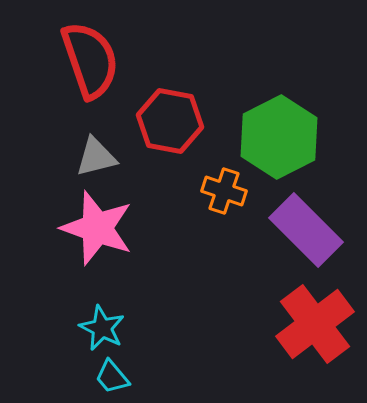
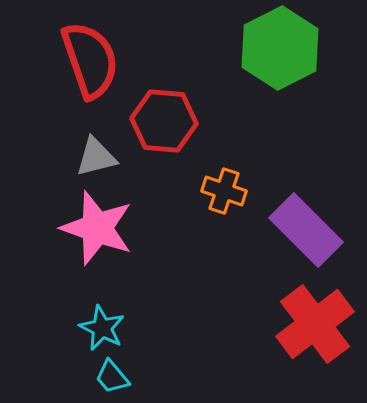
red hexagon: moved 6 px left; rotated 6 degrees counterclockwise
green hexagon: moved 1 px right, 89 px up
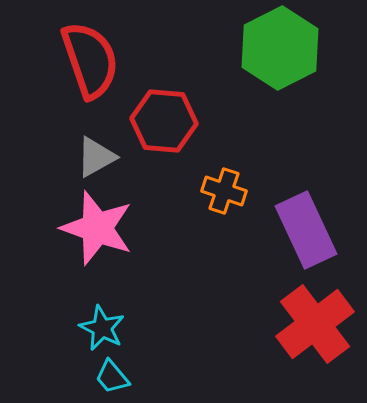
gray triangle: rotated 15 degrees counterclockwise
purple rectangle: rotated 20 degrees clockwise
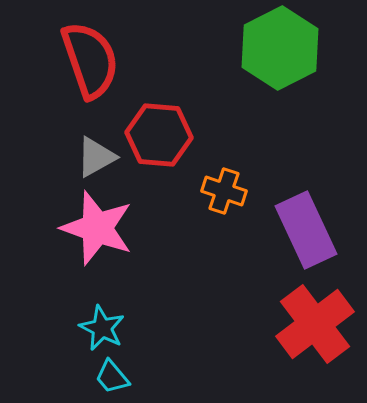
red hexagon: moved 5 px left, 14 px down
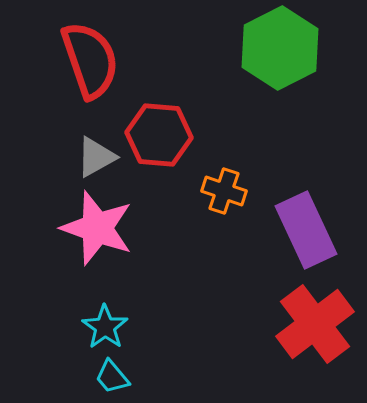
cyan star: moved 3 px right, 1 px up; rotated 9 degrees clockwise
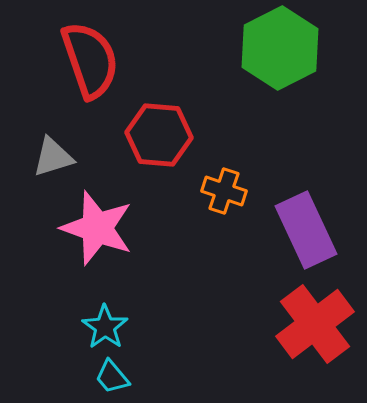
gray triangle: moved 43 px left; rotated 12 degrees clockwise
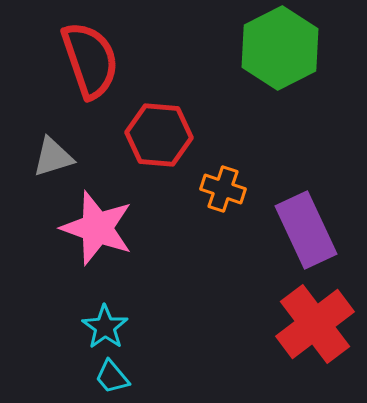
orange cross: moved 1 px left, 2 px up
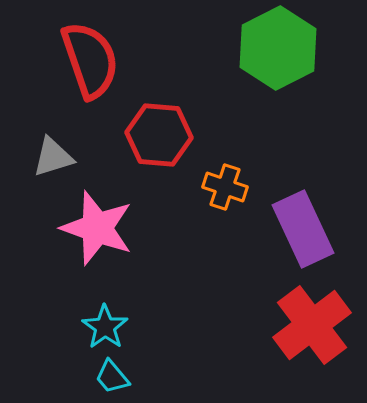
green hexagon: moved 2 px left
orange cross: moved 2 px right, 2 px up
purple rectangle: moved 3 px left, 1 px up
red cross: moved 3 px left, 1 px down
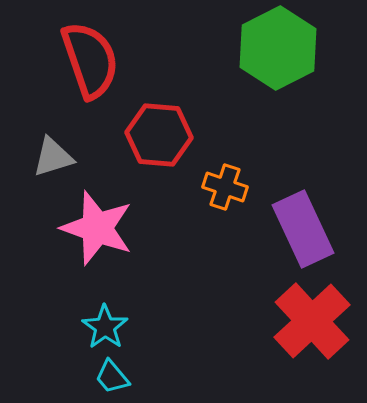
red cross: moved 4 px up; rotated 6 degrees counterclockwise
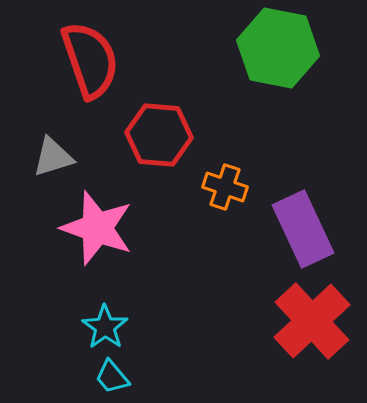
green hexagon: rotated 22 degrees counterclockwise
